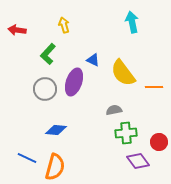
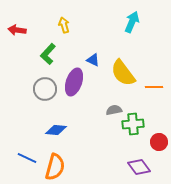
cyan arrow: rotated 35 degrees clockwise
green cross: moved 7 px right, 9 px up
purple diamond: moved 1 px right, 6 px down
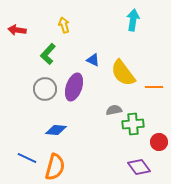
cyan arrow: moved 1 px right, 2 px up; rotated 15 degrees counterclockwise
purple ellipse: moved 5 px down
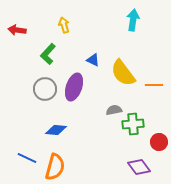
orange line: moved 2 px up
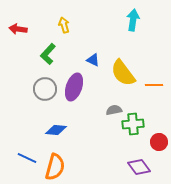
red arrow: moved 1 px right, 1 px up
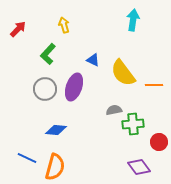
red arrow: rotated 126 degrees clockwise
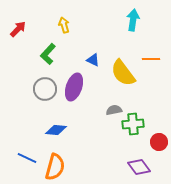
orange line: moved 3 px left, 26 px up
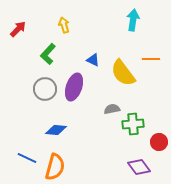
gray semicircle: moved 2 px left, 1 px up
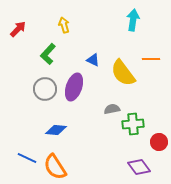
orange semicircle: rotated 132 degrees clockwise
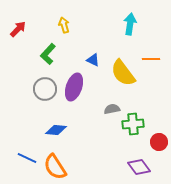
cyan arrow: moved 3 px left, 4 px down
